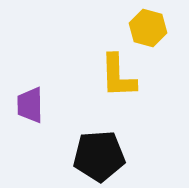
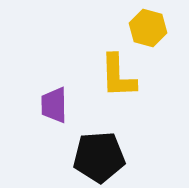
purple trapezoid: moved 24 px right
black pentagon: moved 1 px down
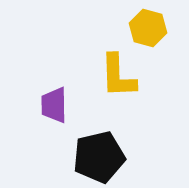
black pentagon: rotated 9 degrees counterclockwise
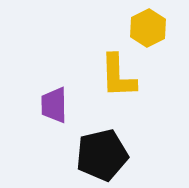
yellow hexagon: rotated 18 degrees clockwise
black pentagon: moved 3 px right, 2 px up
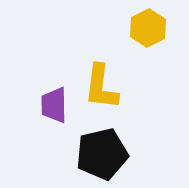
yellow L-shape: moved 17 px left, 11 px down; rotated 9 degrees clockwise
black pentagon: moved 1 px up
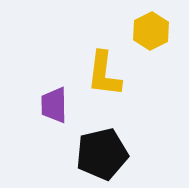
yellow hexagon: moved 3 px right, 3 px down
yellow L-shape: moved 3 px right, 13 px up
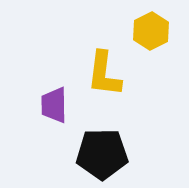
black pentagon: rotated 12 degrees clockwise
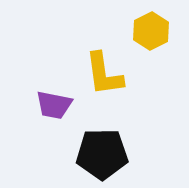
yellow L-shape: rotated 15 degrees counterclockwise
purple trapezoid: rotated 78 degrees counterclockwise
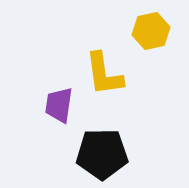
yellow hexagon: rotated 15 degrees clockwise
purple trapezoid: moved 5 px right; rotated 87 degrees clockwise
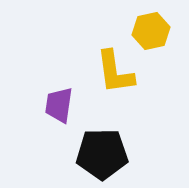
yellow L-shape: moved 11 px right, 2 px up
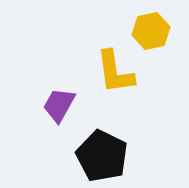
purple trapezoid: rotated 21 degrees clockwise
black pentagon: moved 2 px down; rotated 27 degrees clockwise
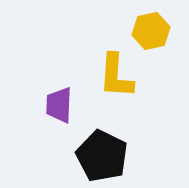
yellow L-shape: moved 1 px right, 4 px down; rotated 12 degrees clockwise
purple trapezoid: rotated 27 degrees counterclockwise
